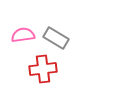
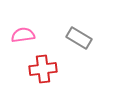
gray rectangle: moved 23 px right
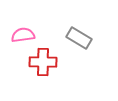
red cross: moved 7 px up; rotated 8 degrees clockwise
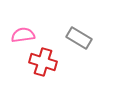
red cross: rotated 16 degrees clockwise
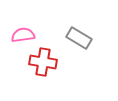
red cross: rotated 8 degrees counterclockwise
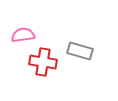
gray rectangle: moved 1 px right, 13 px down; rotated 15 degrees counterclockwise
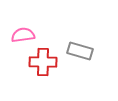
red cross: rotated 8 degrees counterclockwise
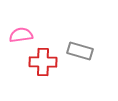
pink semicircle: moved 2 px left
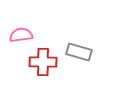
gray rectangle: moved 1 px left, 1 px down
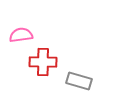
gray rectangle: moved 29 px down
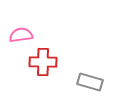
gray rectangle: moved 11 px right, 1 px down
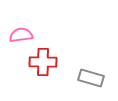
gray rectangle: moved 1 px right, 4 px up
